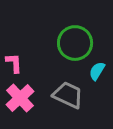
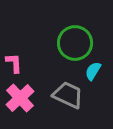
cyan semicircle: moved 4 px left
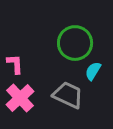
pink L-shape: moved 1 px right, 1 px down
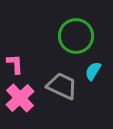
green circle: moved 1 px right, 7 px up
gray trapezoid: moved 6 px left, 9 px up
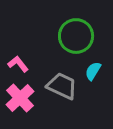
pink L-shape: moved 3 px right; rotated 35 degrees counterclockwise
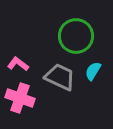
pink L-shape: rotated 15 degrees counterclockwise
gray trapezoid: moved 2 px left, 9 px up
pink cross: rotated 28 degrees counterclockwise
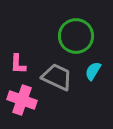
pink L-shape: rotated 125 degrees counterclockwise
gray trapezoid: moved 3 px left
pink cross: moved 2 px right, 2 px down
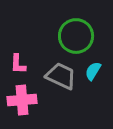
gray trapezoid: moved 4 px right, 1 px up
pink cross: rotated 24 degrees counterclockwise
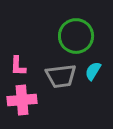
pink L-shape: moved 2 px down
gray trapezoid: rotated 148 degrees clockwise
